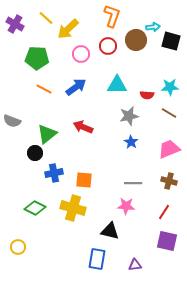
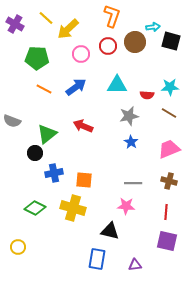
brown circle: moved 1 px left, 2 px down
red arrow: moved 1 px up
red line: moved 2 px right; rotated 28 degrees counterclockwise
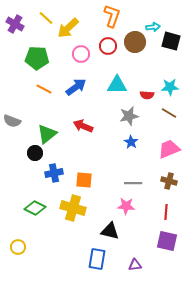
yellow arrow: moved 1 px up
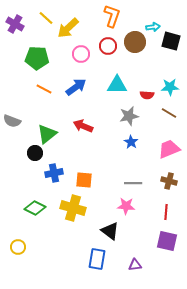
black triangle: rotated 24 degrees clockwise
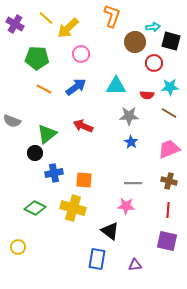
red circle: moved 46 px right, 17 px down
cyan triangle: moved 1 px left, 1 px down
gray star: rotated 12 degrees clockwise
red line: moved 2 px right, 2 px up
